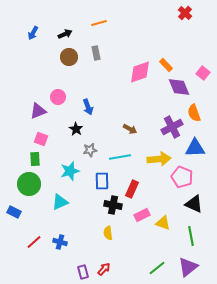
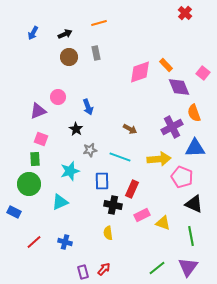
cyan line at (120, 157): rotated 30 degrees clockwise
blue cross at (60, 242): moved 5 px right
purple triangle at (188, 267): rotated 15 degrees counterclockwise
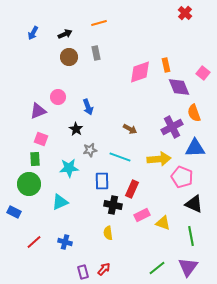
orange rectangle at (166, 65): rotated 32 degrees clockwise
cyan star at (70, 171): moved 1 px left, 3 px up; rotated 12 degrees clockwise
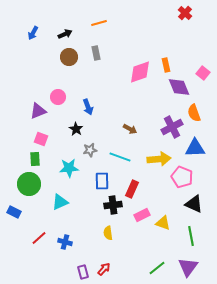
black cross at (113, 205): rotated 18 degrees counterclockwise
red line at (34, 242): moved 5 px right, 4 px up
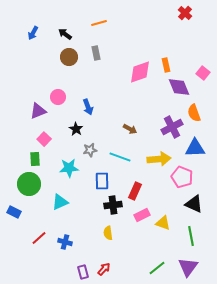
black arrow at (65, 34): rotated 120 degrees counterclockwise
pink square at (41, 139): moved 3 px right; rotated 24 degrees clockwise
red rectangle at (132, 189): moved 3 px right, 2 px down
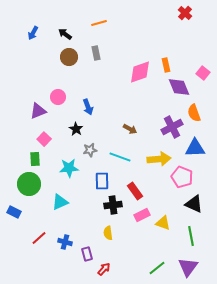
red rectangle at (135, 191): rotated 60 degrees counterclockwise
purple rectangle at (83, 272): moved 4 px right, 18 px up
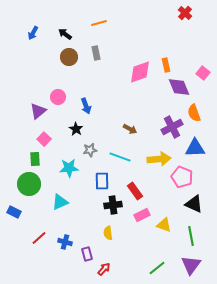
blue arrow at (88, 107): moved 2 px left, 1 px up
purple triangle at (38, 111): rotated 18 degrees counterclockwise
yellow triangle at (163, 223): moved 1 px right, 2 px down
purple triangle at (188, 267): moved 3 px right, 2 px up
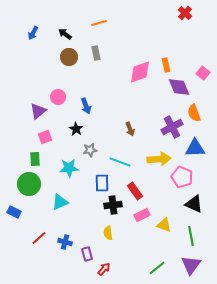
brown arrow at (130, 129): rotated 40 degrees clockwise
pink square at (44, 139): moved 1 px right, 2 px up; rotated 24 degrees clockwise
cyan line at (120, 157): moved 5 px down
blue rectangle at (102, 181): moved 2 px down
